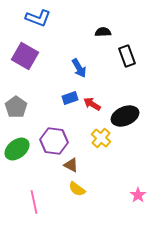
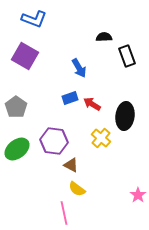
blue L-shape: moved 4 px left, 1 px down
black semicircle: moved 1 px right, 5 px down
black ellipse: rotated 60 degrees counterclockwise
pink line: moved 30 px right, 11 px down
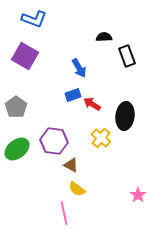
blue rectangle: moved 3 px right, 3 px up
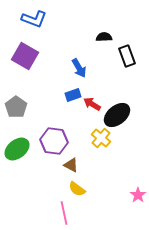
black ellipse: moved 8 px left, 1 px up; rotated 44 degrees clockwise
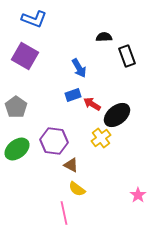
yellow cross: rotated 12 degrees clockwise
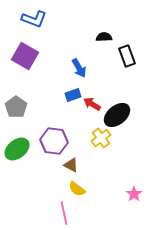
pink star: moved 4 px left, 1 px up
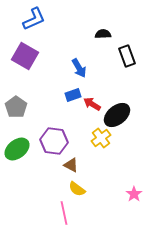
blue L-shape: rotated 45 degrees counterclockwise
black semicircle: moved 1 px left, 3 px up
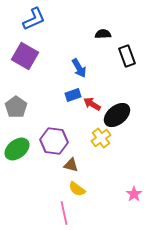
brown triangle: rotated 14 degrees counterclockwise
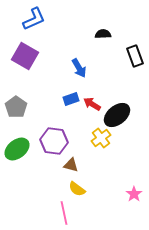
black rectangle: moved 8 px right
blue rectangle: moved 2 px left, 4 px down
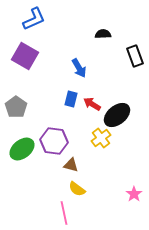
blue rectangle: rotated 56 degrees counterclockwise
green ellipse: moved 5 px right
